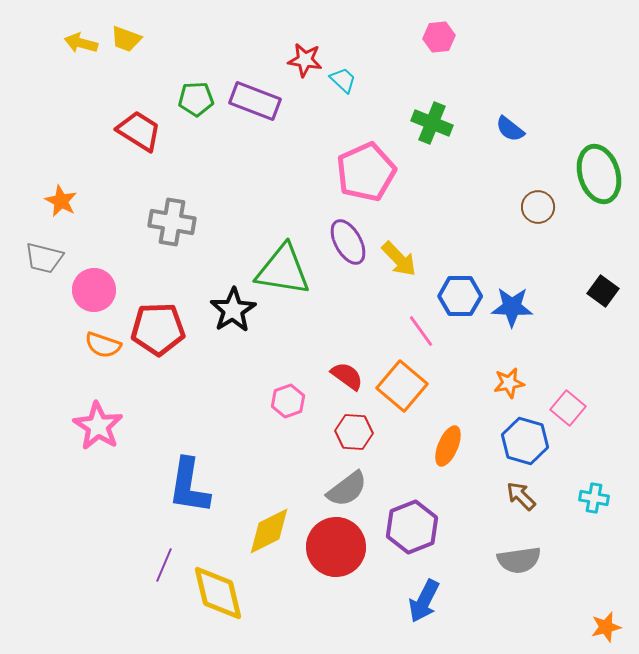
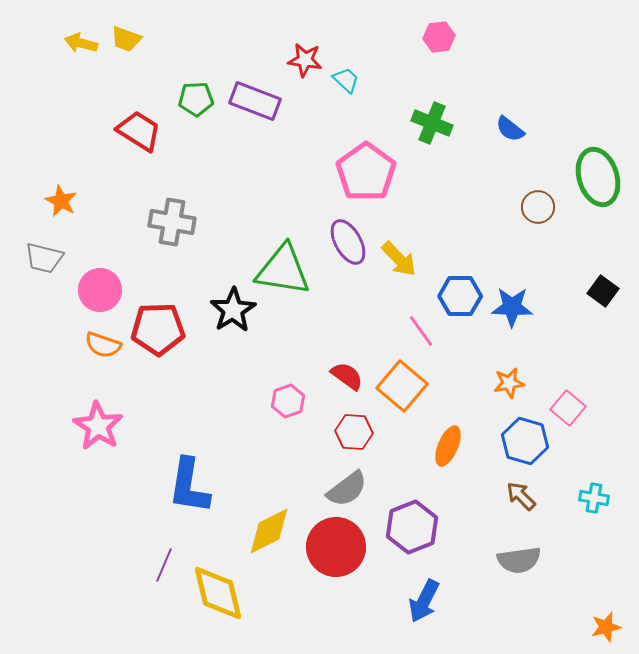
cyan trapezoid at (343, 80): moved 3 px right
pink pentagon at (366, 172): rotated 12 degrees counterclockwise
green ellipse at (599, 174): moved 1 px left, 3 px down
pink circle at (94, 290): moved 6 px right
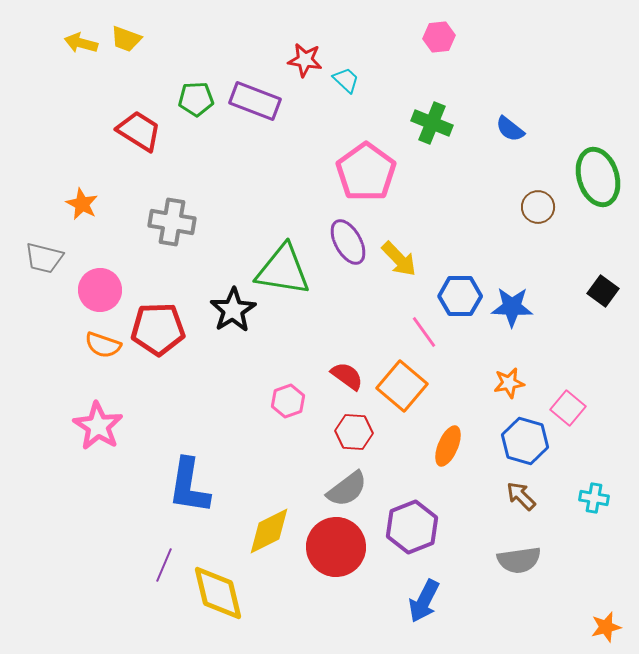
orange star at (61, 201): moved 21 px right, 3 px down
pink line at (421, 331): moved 3 px right, 1 px down
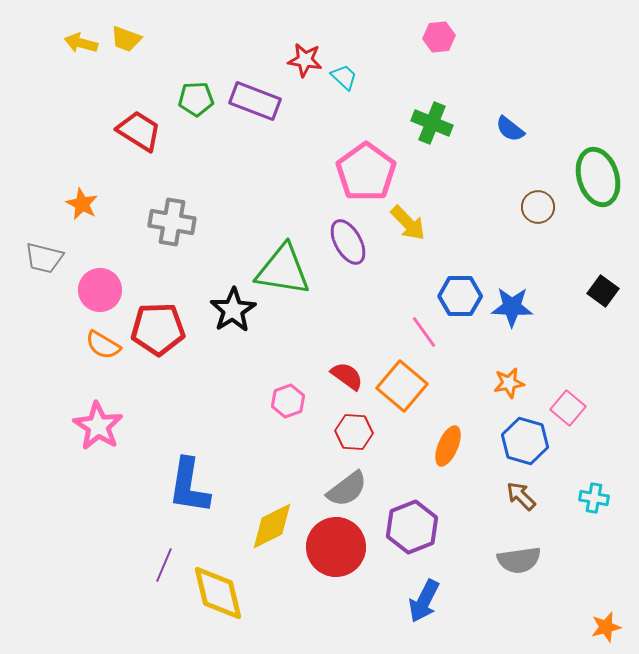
cyan trapezoid at (346, 80): moved 2 px left, 3 px up
yellow arrow at (399, 259): moved 9 px right, 36 px up
orange semicircle at (103, 345): rotated 12 degrees clockwise
yellow diamond at (269, 531): moved 3 px right, 5 px up
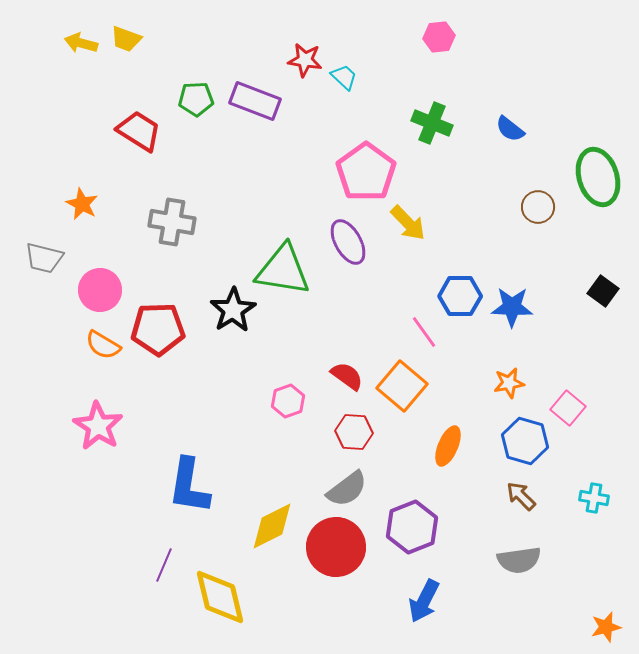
yellow diamond at (218, 593): moved 2 px right, 4 px down
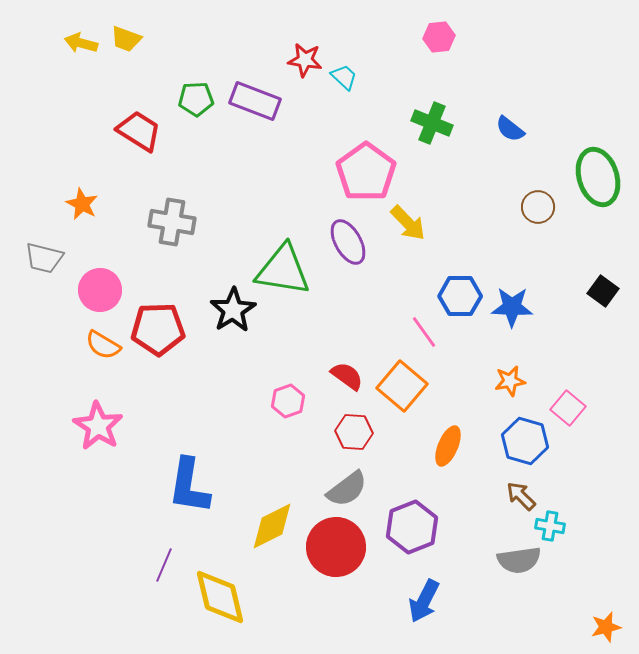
orange star at (509, 383): moved 1 px right, 2 px up
cyan cross at (594, 498): moved 44 px left, 28 px down
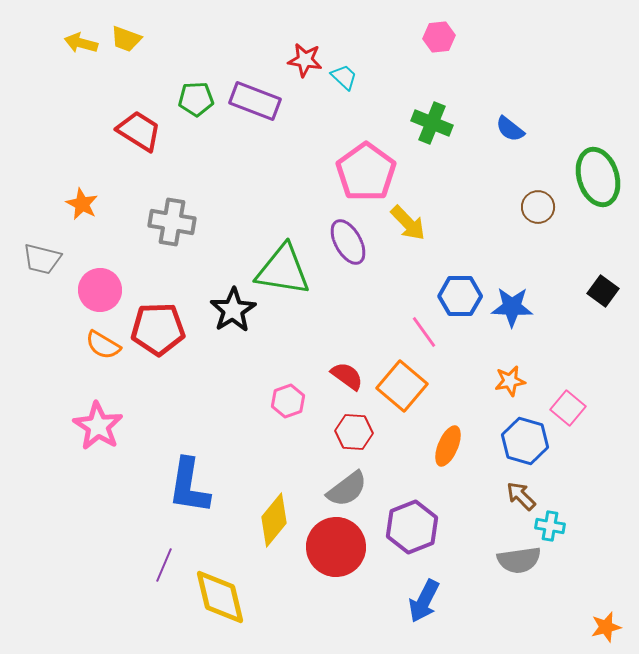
gray trapezoid at (44, 258): moved 2 px left, 1 px down
yellow diamond at (272, 526): moved 2 px right, 6 px up; rotated 24 degrees counterclockwise
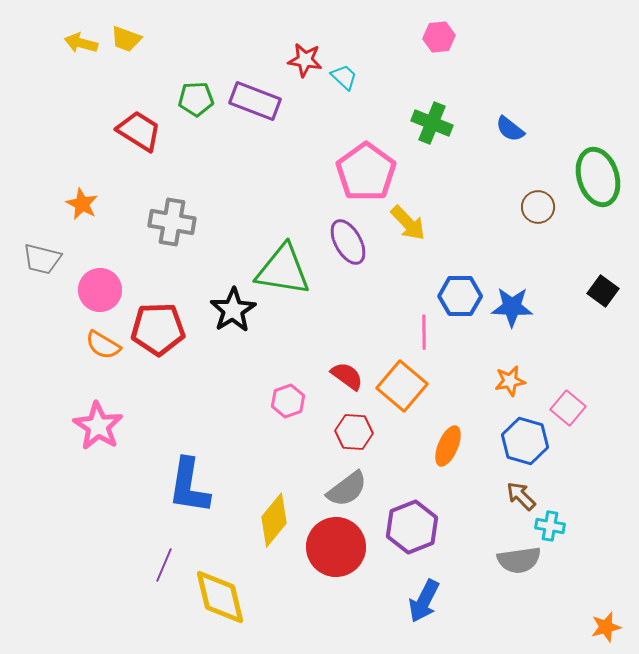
pink line at (424, 332): rotated 36 degrees clockwise
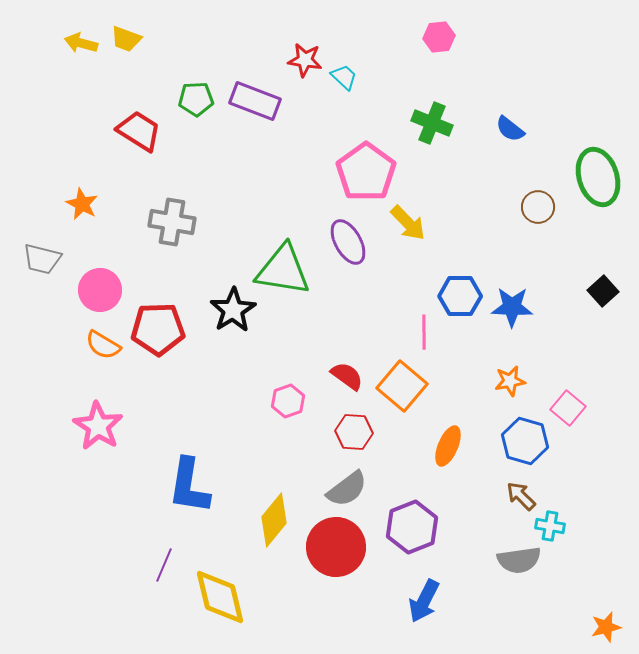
black square at (603, 291): rotated 12 degrees clockwise
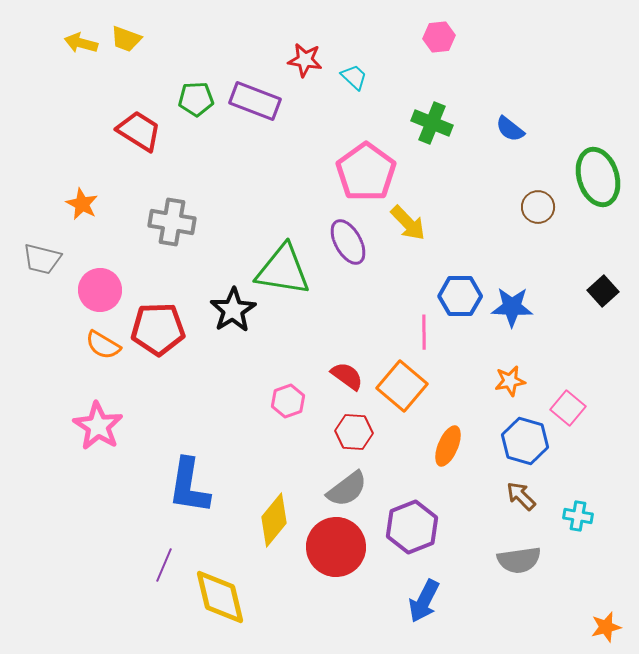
cyan trapezoid at (344, 77): moved 10 px right
cyan cross at (550, 526): moved 28 px right, 10 px up
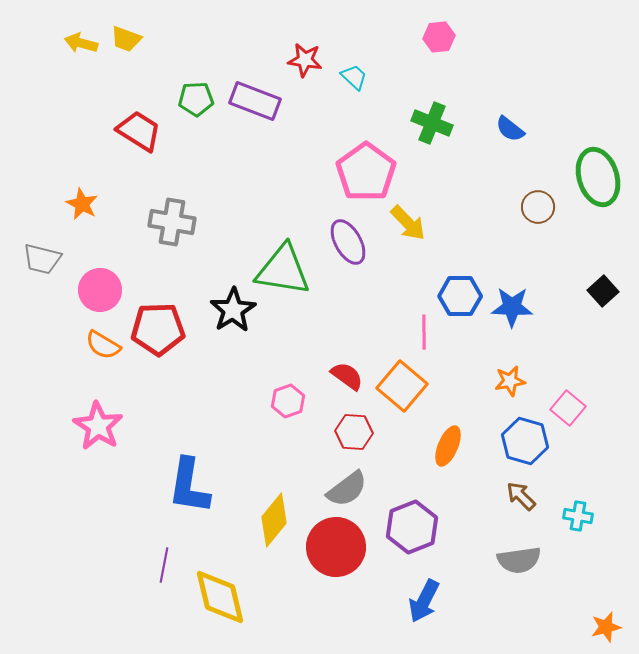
purple line at (164, 565): rotated 12 degrees counterclockwise
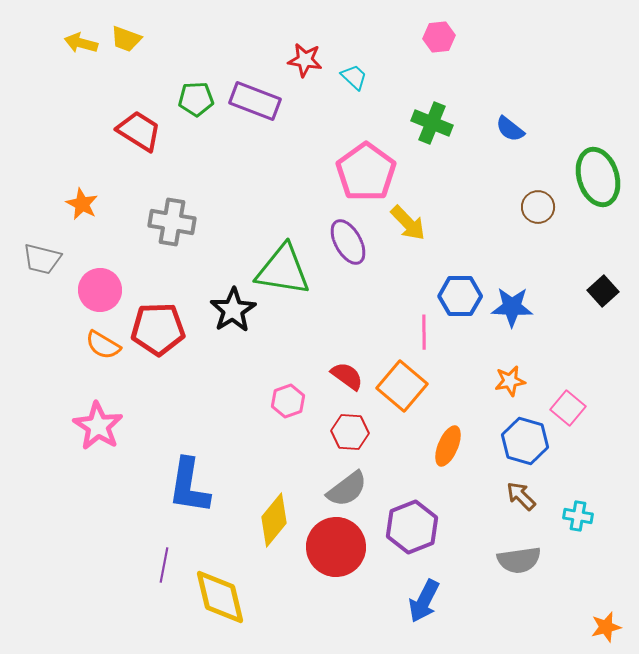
red hexagon at (354, 432): moved 4 px left
